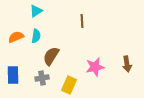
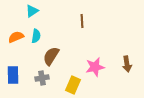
cyan triangle: moved 4 px left
yellow rectangle: moved 4 px right
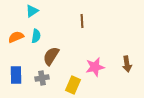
blue rectangle: moved 3 px right
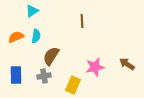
brown arrow: rotated 133 degrees clockwise
gray cross: moved 2 px right, 2 px up
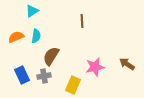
blue rectangle: moved 6 px right; rotated 24 degrees counterclockwise
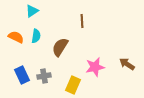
orange semicircle: rotated 49 degrees clockwise
brown semicircle: moved 9 px right, 9 px up
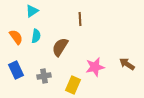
brown line: moved 2 px left, 2 px up
orange semicircle: rotated 28 degrees clockwise
blue rectangle: moved 6 px left, 5 px up
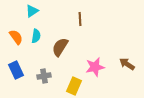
yellow rectangle: moved 1 px right, 1 px down
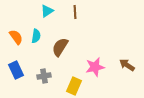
cyan triangle: moved 15 px right
brown line: moved 5 px left, 7 px up
brown arrow: moved 1 px down
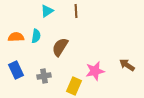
brown line: moved 1 px right, 1 px up
orange semicircle: rotated 56 degrees counterclockwise
pink star: moved 4 px down
